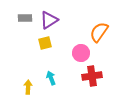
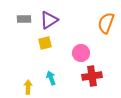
gray rectangle: moved 1 px left, 1 px down
orange semicircle: moved 7 px right, 9 px up; rotated 15 degrees counterclockwise
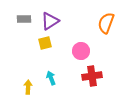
purple triangle: moved 1 px right, 1 px down
pink circle: moved 2 px up
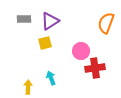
red cross: moved 3 px right, 8 px up
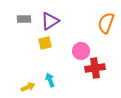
cyan arrow: moved 1 px left, 2 px down
yellow arrow: rotated 64 degrees clockwise
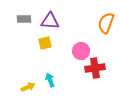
purple triangle: rotated 36 degrees clockwise
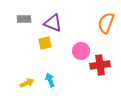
purple triangle: moved 3 px right, 2 px down; rotated 18 degrees clockwise
red cross: moved 5 px right, 3 px up
yellow arrow: moved 1 px left, 4 px up
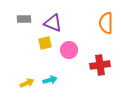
orange semicircle: rotated 20 degrees counterclockwise
pink circle: moved 12 px left, 1 px up
cyan arrow: rotated 96 degrees clockwise
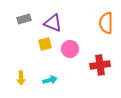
gray rectangle: rotated 16 degrees counterclockwise
yellow square: moved 1 px down
pink circle: moved 1 px right, 1 px up
yellow arrow: moved 6 px left, 5 px up; rotated 112 degrees clockwise
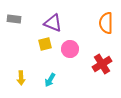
gray rectangle: moved 10 px left; rotated 24 degrees clockwise
red cross: moved 2 px right, 1 px up; rotated 24 degrees counterclockwise
cyan arrow: rotated 136 degrees clockwise
